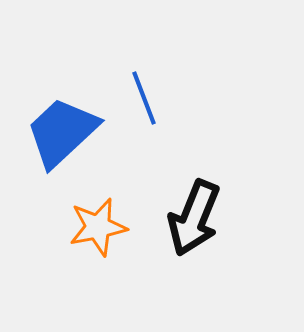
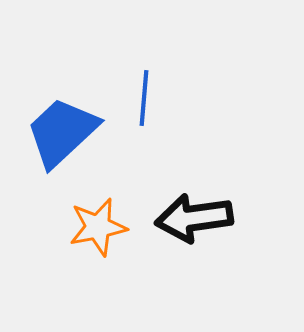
blue line: rotated 26 degrees clockwise
black arrow: rotated 60 degrees clockwise
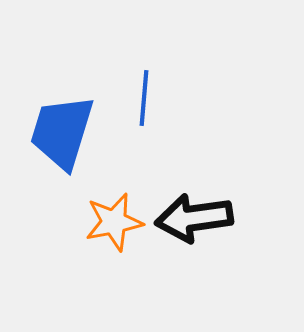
blue trapezoid: rotated 30 degrees counterclockwise
orange star: moved 16 px right, 5 px up
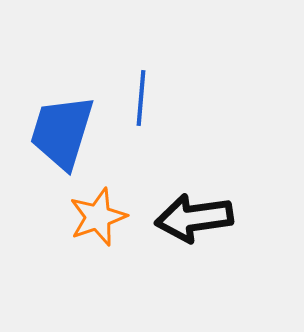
blue line: moved 3 px left
orange star: moved 16 px left, 5 px up; rotated 8 degrees counterclockwise
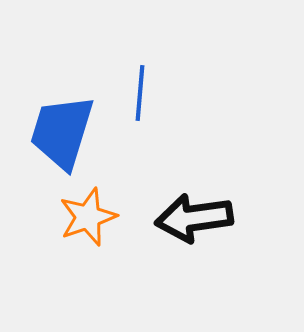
blue line: moved 1 px left, 5 px up
orange star: moved 10 px left
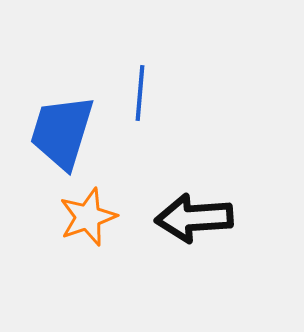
black arrow: rotated 4 degrees clockwise
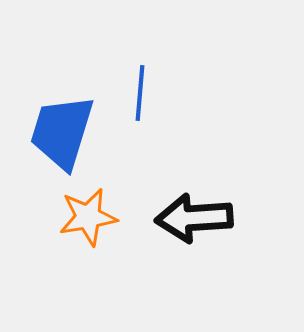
orange star: rotated 10 degrees clockwise
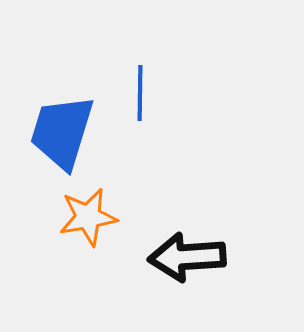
blue line: rotated 4 degrees counterclockwise
black arrow: moved 7 px left, 39 px down
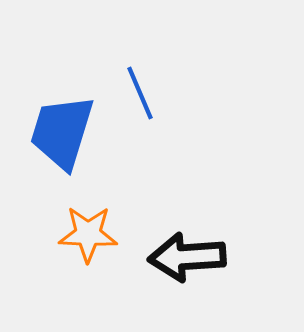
blue line: rotated 24 degrees counterclockwise
orange star: moved 17 px down; rotated 12 degrees clockwise
